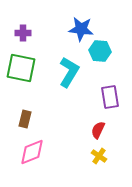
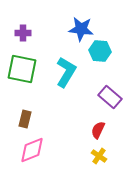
green square: moved 1 px right, 1 px down
cyan L-shape: moved 3 px left
purple rectangle: rotated 40 degrees counterclockwise
pink diamond: moved 2 px up
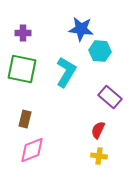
yellow cross: rotated 28 degrees counterclockwise
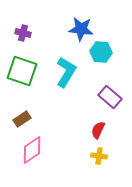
purple cross: rotated 14 degrees clockwise
cyan hexagon: moved 1 px right, 1 px down
green square: moved 2 px down; rotated 8 degrees clockwise
brown rectangle: moved 3 px left; rotated 42 degrees clockwise
pink diamond: rotated 12 degrees counterclockwise
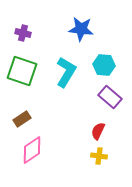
cyan hexagon: moved 3 px right, 13 px down
red semicircle: moved 1 px down
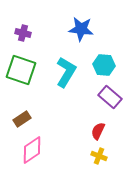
green square: moved 1 px left, 1 px up
yellow cross: rotated 14 degrees clockwise
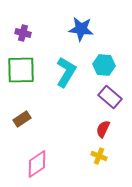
green square: rotated 20 degrees counterclockwise
red semicircle: moved 5 px right, 2 px up
pink diamond: moved 5 px right, 14 px down
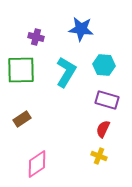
purple cross: moved 13 px right, 4 px down
purple rectangle: moved 3 px left, 3 px down; rotated 25 degrees counterclockwise
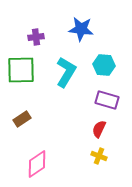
purple cross: rotated 21 degrees counterclockwise
red semicircle: moved 4 px left
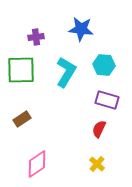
yellow cross: moved 2 px left, 8 px down; rotated 21 degrees clockwise
